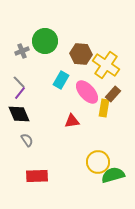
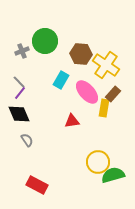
red rectangle: moved 9 px down; rotated 30 degrees clockwise
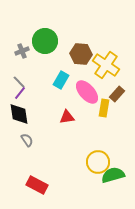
brown rectangle: moved 4 px right
black diamond: rotated 15 degrees clockwise
red triangle: moved 5 px left, 4 px up
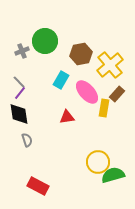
brown hexagon: rotated 15 degrees counterclockwise
yellow cross: moved 4 px right; rotated 16 degrees clockwise
gray semicircle: rotated 16 degrees clockwise
red rectangle: moved 1 px right, 1 px down
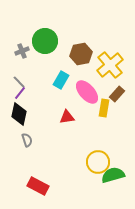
black diamond: rotated 20 degrees clockwise
